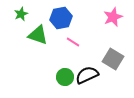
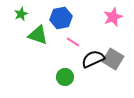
black semicircle: moved 6 px right, 16 px up
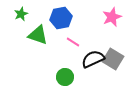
pink star: moved 1 px left
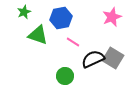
green star: moved 3 px right, 2 px up
gray square: moved 1 px up
green circle: moved 1 px up
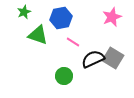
green circle: moved 1 px left
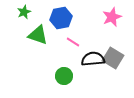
black semicircle: rotated 20 degrees clockwise
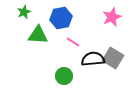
green triangle: rotated 15 degrees counterclockwise
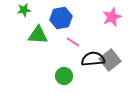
green star: moved 2 px up; rotated 16 degrees clockwise
gray square: moved 3 px left, 2 px down; rotated 20 degrees clockwise
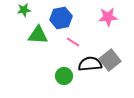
pink star: moved 4 px left; rotated 18 degrees clockwise
black semicircle: moved 3 px left, 5 px down
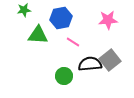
pink star: moved 3 px down
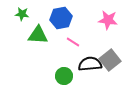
green star: moved 2 px left, 4 px down; rotated 16 degrees clockwise
pink star: rotated 12 degrees clockwise
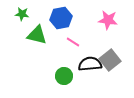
green triangle: moved 1 px left; rotated 10 degrees clockwise
